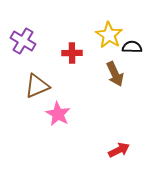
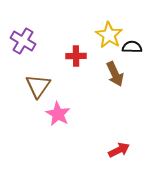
red cross: moved 4 px right, 3 px down
brown triangle: moved 1 px right; rotated 32 degrees counterclockwise
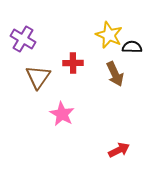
yellow star: rotated 8 degrees counterclockwise
purple cross: moved 2 px up
red cross: moved 3 px left, 7 px down
brown triangle: moved 9 px up
pink star: moved 4 px right
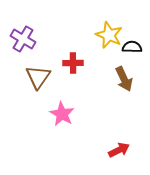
brown arrow: moved 9 px right, 5 px down
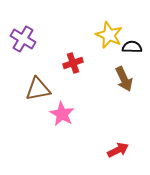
red cross: rotated 18 degrees counterclockwise
brown triangle: moved 12 px down; rotated 44 degrees clockwise
red arrow: moved 1 px left
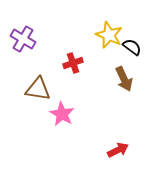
black semicircle: rotated 36 degrees clockwise
brown triangle: rotated 20 degrees clockwise
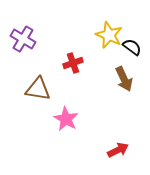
pink star: moved 4 px right, 5 px down
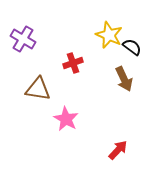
red arrow: rotated 20 degrees counterclockwise
